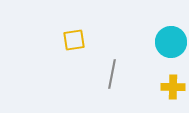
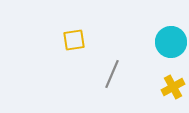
gray line: rotated 12 degrees clockwise
yellow cross: rotated 30 degrees counterclockwise
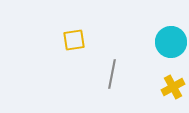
gray line: rotated 12 degrees counterclockwise
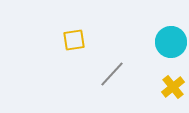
gray line: rotated 32 degrees clockwise
yellow cross: rotated 10 degrees counterclockwise
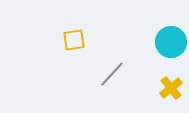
yellow cross: moved 2 px left, 1 px down
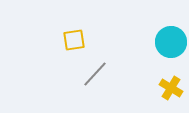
gray line: moved 17 px left
yellow cross: rotated 20 degrees counterclockwise
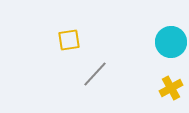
yellow square: moved 5 px left
yellow cross: rotated 30 degrees clockwise
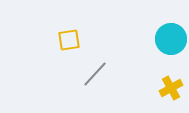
cyan circle: moved 3 px up
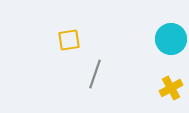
gray line: rotated 24 degrees counterclockwise
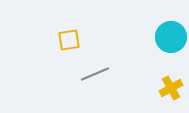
cyan circle: moved 2 px up
gray line: rotated 48 degrees clockwise
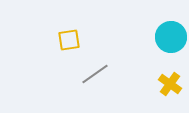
gray line: rotated 12 degrees counterclockwise
yellow cross: moved 1 px left, 4 px up; rotated 25 degrees counterclockwise
